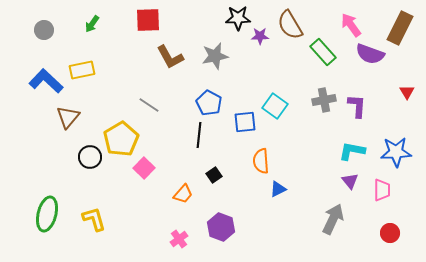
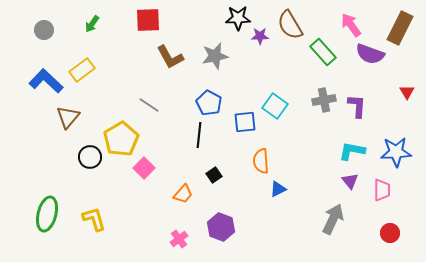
yellow rectangle: rotated 25 degrees counterclockwise
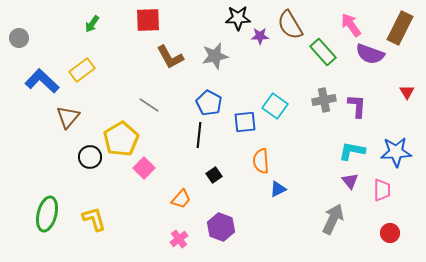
gray circle: moved 25 px left, 8 px down
blue L-shape: moved 4 px left
orange trapezoid: moved 2 px left, 5 px down
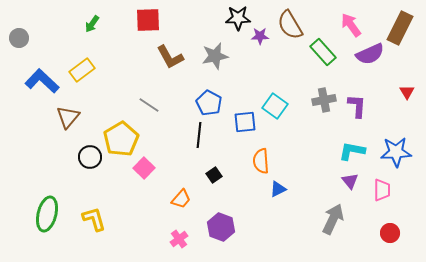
purple semicircle: rotated 44 degrees counterclockwise
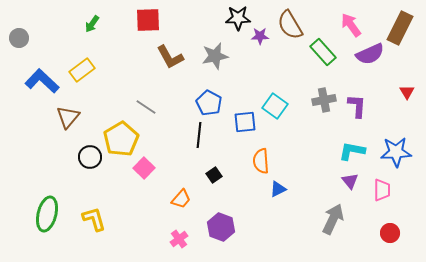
gray line: moved 3 px left, 2 px down
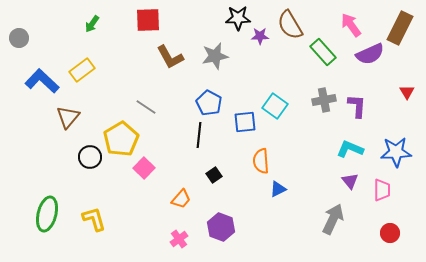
cyan L-shape: moved 2 px left, 2 px up; rotated 12 degrees clockwise
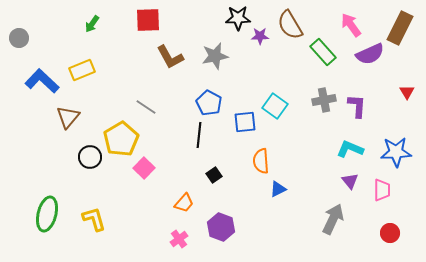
yellow rectangle: rotated 15 degrees clockwise
orange trapezoid: moved 3 px right, 4 px down
